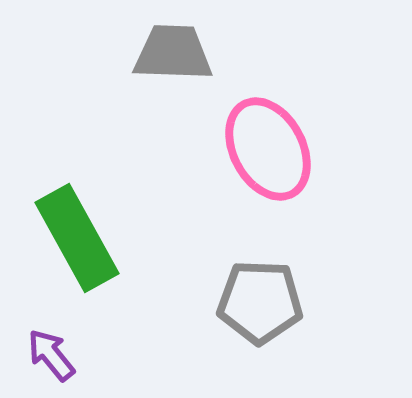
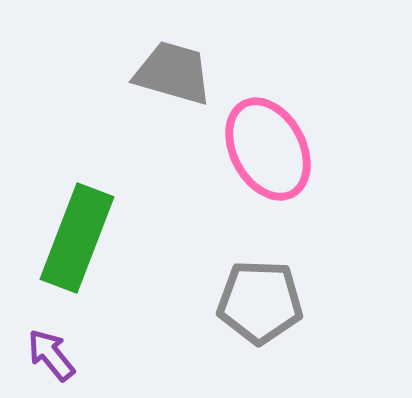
gray trapezoid: moved 20 px down; rotated 14 degrees clockwise
green rectangle: rotated 50 degrees clockwise
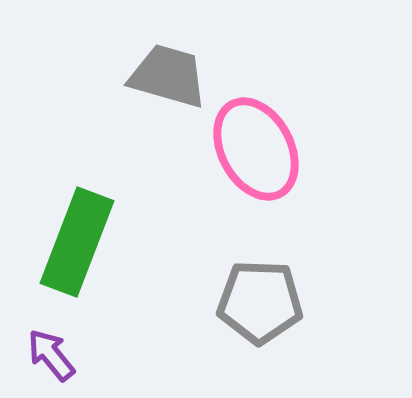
gray trapezoid: moved 5 px left, 3 px down
pink ellipse: moved 12 px left
green rectangle: moved 4 px down
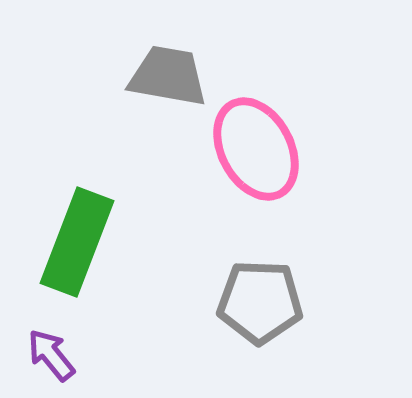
gray trapezoid: rotated 6 degrees counterclockwise
